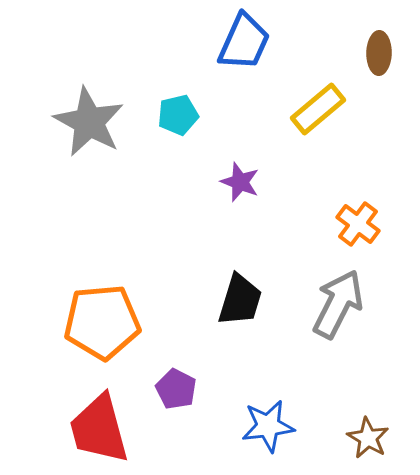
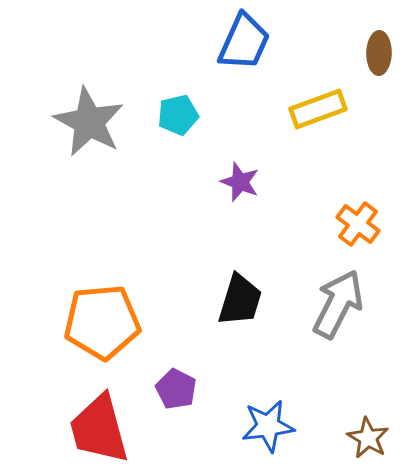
yellow rectangle: rotated 20 degrees clockwise
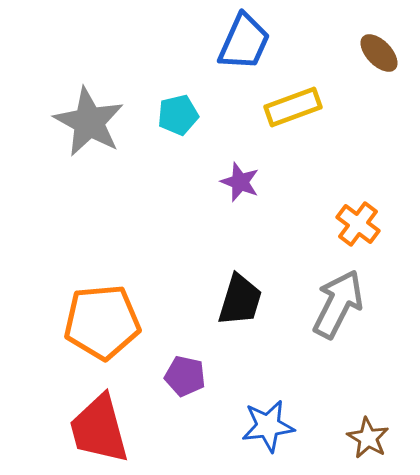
brown ellipse: rotated 45 degrees counterclockwise
yellow rectangle: moved 25 px left, 2 px up
purple pentagon: moved 9 px right, 13 px up; rotated 15 degrees counterclockwise
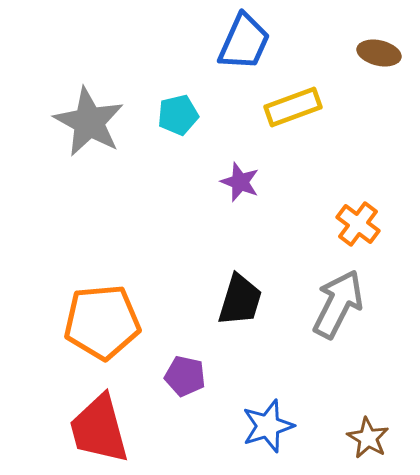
brown ellipse: rotated 33 degrees counterclockwise
blue star: rotated 10 degrees counterclockwise
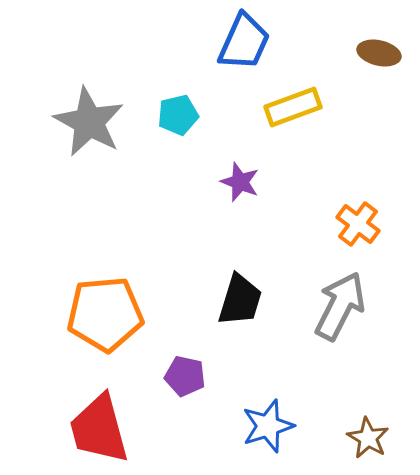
gray arrow: moved 2 px right, 2 px down
orange pentagon: moved 3 px right, 8 px up
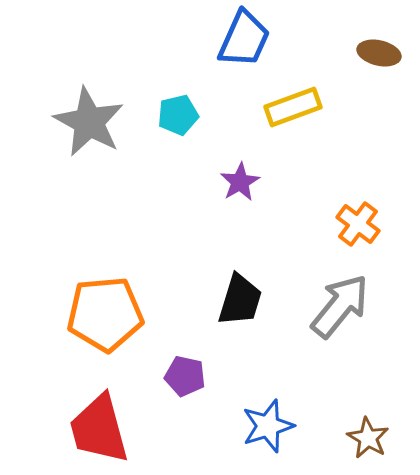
blue trapezoid: moved 3 px up
purple star: rotated 21 degrees clockwise
gray arrow: rotated 12 degrees clockwise
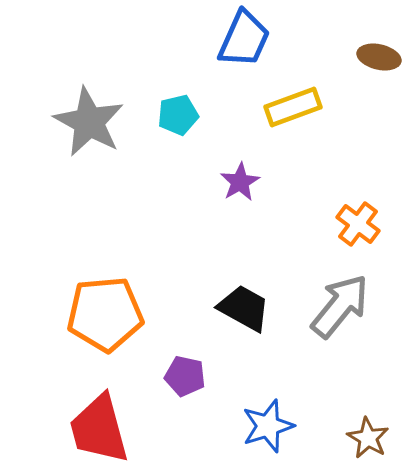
brown ellipse: moved 4 px down
black trapezoid: moved 4 px right, 8 px down; rotated 78 degrees counterclockwise
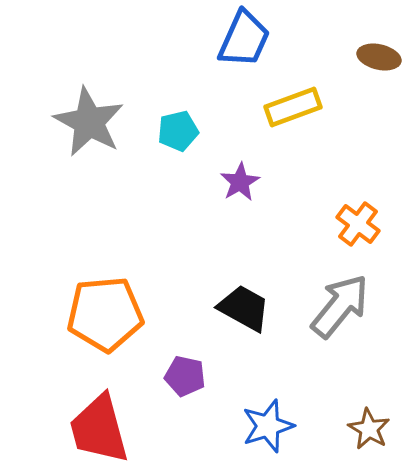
cyan pentagon: moved 16 px down
brown star: moved 1 px right, 9 px up
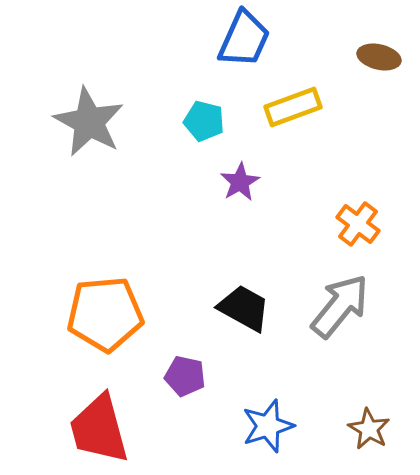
cyan pentagon: moved 26 px right, 10 px up; rotated 27 degrees clockwise
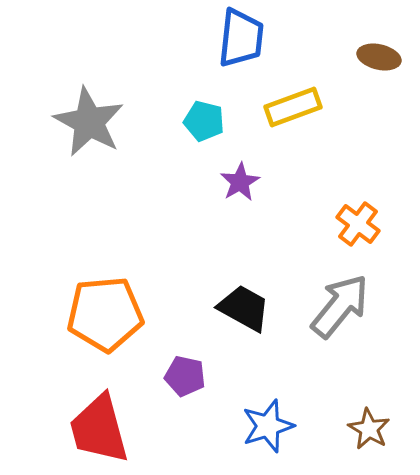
blue trapezoid: moved 3 px left, 1 px up; rotated 18 degrees counterclockwise
